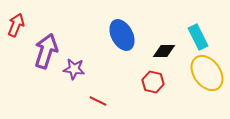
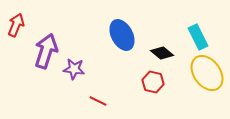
black diamond: moved 2 px left, 2 px down; rotated 40 degrees clockwise
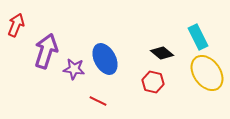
blue ellipse: moved 17 px left, 24 px down
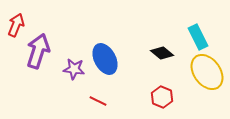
purple arrow: moved 8 px left
yellow ellipse: moved 1 px up
red hexagon: moved 9 px right, 15 px down; rotated 10 degrees clockwise
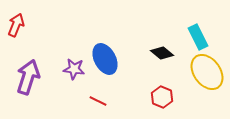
purple arrow: moved 10 px left, 26 px down
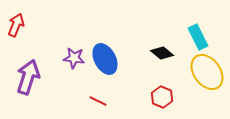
purple star: moved 11 px up
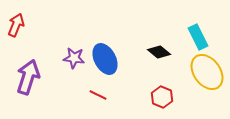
black diamond: moved 3 px left, 1 px up
red line: moved 6 px up
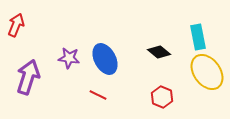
cyan rectangle: rotated 15 degrees clockwise
purple star: moved 5 px left
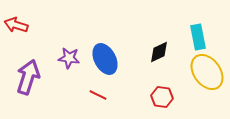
red arrow: rotated 95 degrees counterclockwise
black diamond: rotated 65 degrees counterclockwise
red hexagon: rotated 15 degrees counterclockwise
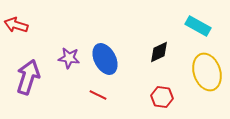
cyan rectangle: moved 11 px up; rotated 50 degrees counterclockwise
yellow ellipse: rotated 18 degrees clockwise
